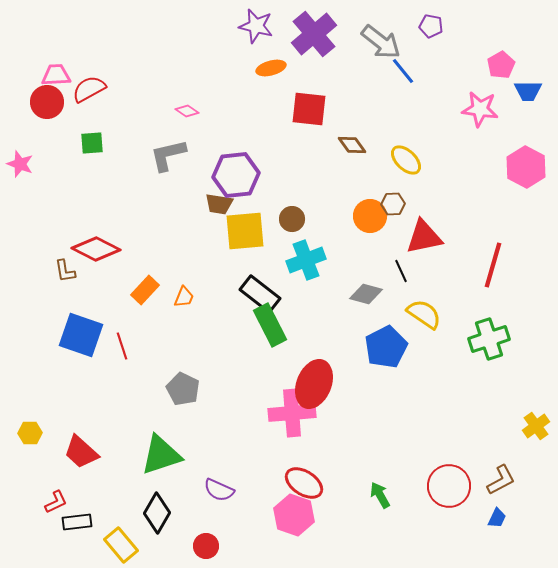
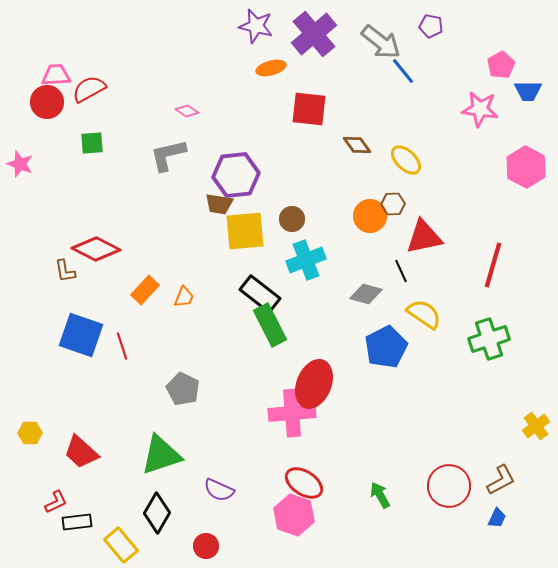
brown diamond at (352, 145): moved 5 px right
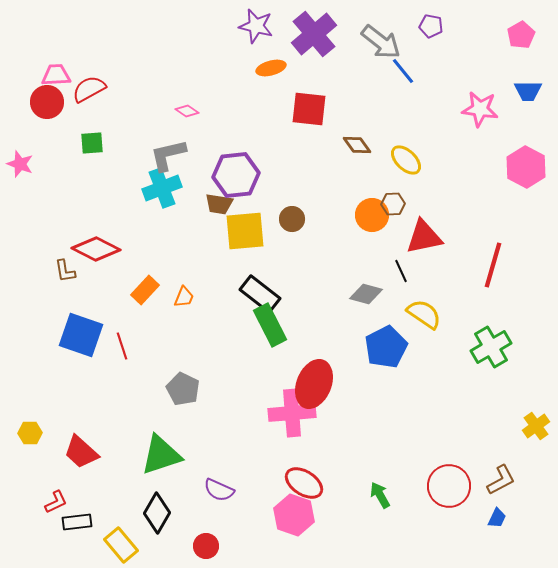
pink pentagon at (501, 65): moved 20 px right, 30 px up
orange circle at (370, 216): moved 2 px right, 1 px up
cyan cross at (306, 260): moved 144 px left, 72 px up
green cross at (489, 339): moved 2 px right, 8 px down; rotated 12 degrees counterclockwise
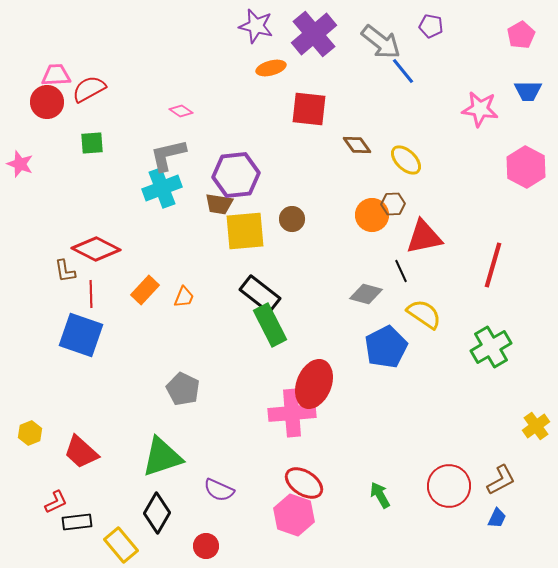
pink diamond at (187, 111): moved 6 px left
red line at (122, 346): moved 31 px left, 52 px up; rotated 16 degrees clockwise
yellow hexagon at (30, 433): rotated 20 degrees counterclockwise
green triangle at (161, 455): moved 1 px right, 2 px down
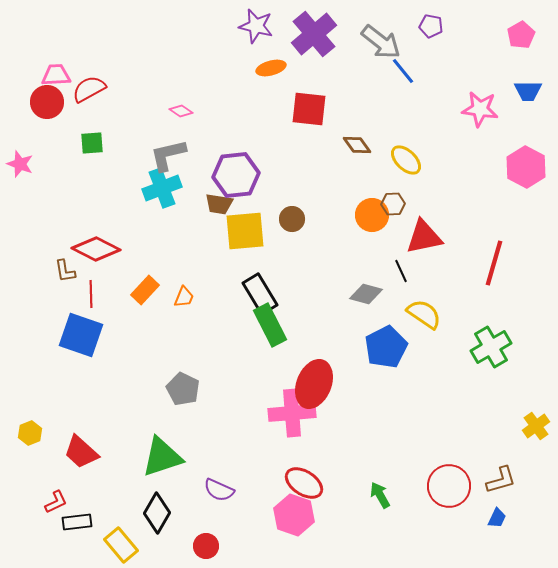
red line at (493, 265): moved 1 px right, 2 px up
black rectangle at (260, 294): rotated 21 degrees clockwise
brown L-shape at (501, 480): rotated 12 degrees clockwise
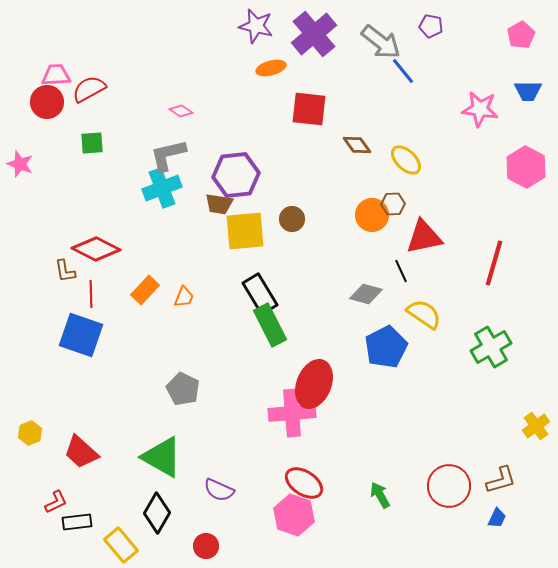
green triangle at (162, 457): rotated 48 degrees clockwise
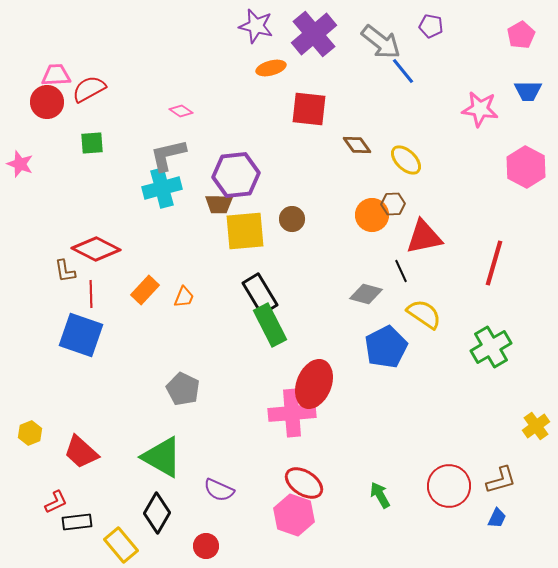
cyan cross at (162, 188): rotated 6 degrees clockwise
brown trapezoid at (219, 204): rotated 8 degrees counterclockwise
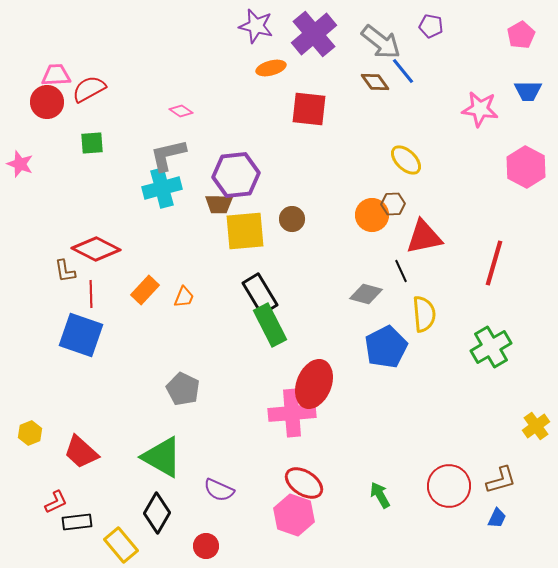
brown diamond at (357, 145): moved 18 px right, 63 px up
yellow semicircle at (424, 314): rotated 51 degrees clockwise
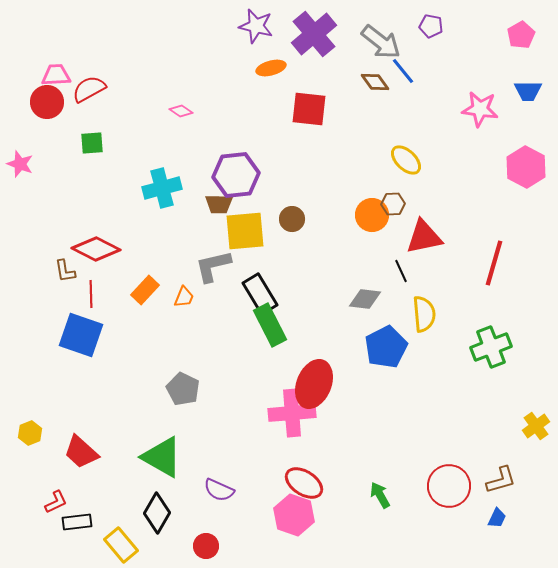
gray L-shape at (168, 155): moved 45 px right, 111 px down
gray diamond at (366, 294): moved 1 px left, 5 px down; rotated 8 degrees counterclockwise
green cross at (491, 347): rotated 9 degrees clockwise
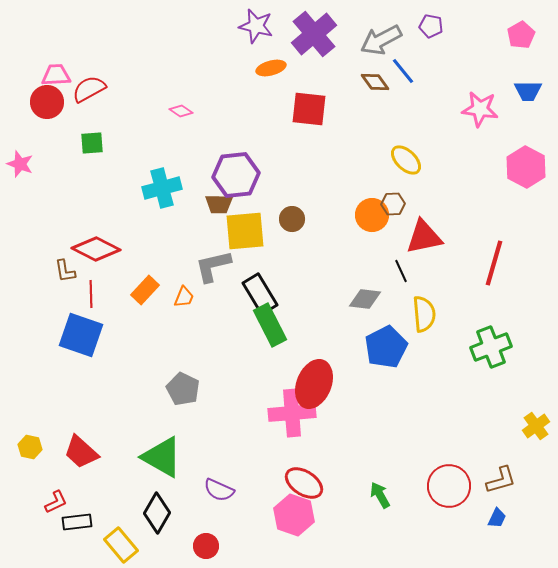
gray arrow at (381, 42): moved 2 px up; rotated 114 degrees clockwise
yellow hexagon at (30, 433): moved 14 px down; rotated 25 degrees counterclockwise
